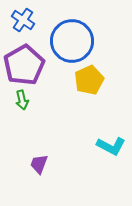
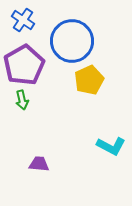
purple trapezoid: rotated 75 degrees clockwise
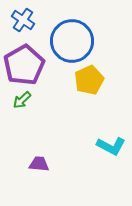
green arrow: rotated 60 degrees clockwise
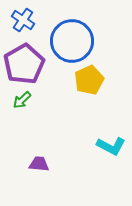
purple pentagon: moved 1 px up
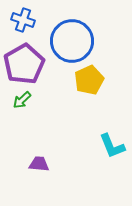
blue cross: rotated 15 degrees counterclockwise
cyan L-shape: moved 1 px right; rotated 40 degrees clockwise
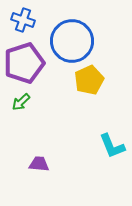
purple pentagon: moved 1 px up; rotated 12 degrees clockwise
green arrow: moved 1 px left, 2 px down
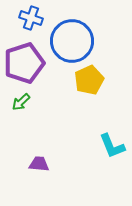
blue cross: moved 8 px right, 2 px up
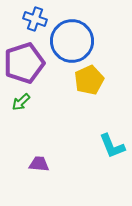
blue cross: moved 4 px right, 1 px down
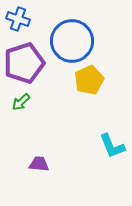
blue cross: moved 17 px left
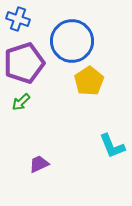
yellow pentagon: moved 1 px down; rotated 8 degrees counterclockwise
purple trapezoid: rotated 30 degrees counterclockwise
